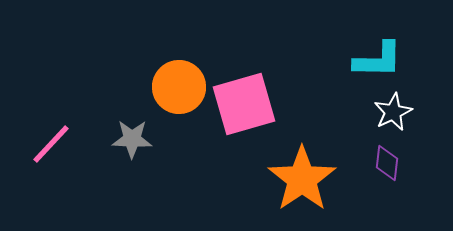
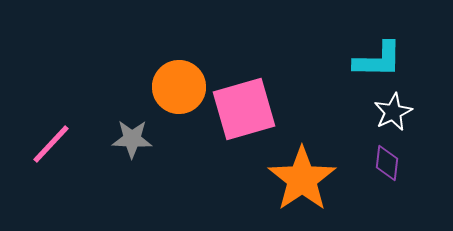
pink square: moved 5 px down
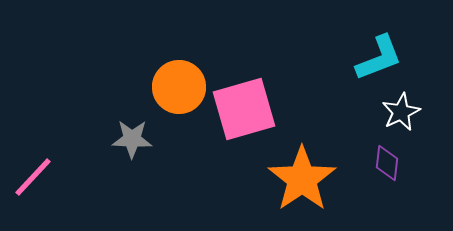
cyan L-shape: moved 1 px right, 2 px up; rotated 22 degrees counterclockwise
white star: moved 8 px right
pink line: moved 18 px left, 33 px down
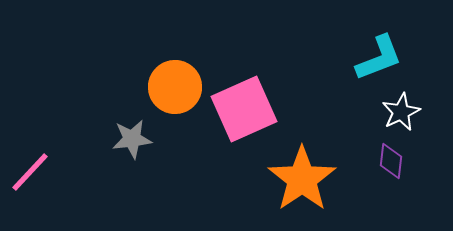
orange circle: moved 4 px left
pink square: rotated 8 degrees counterclockwise
gray star: rotated 9 degrees counterclockwise
purple diamond: moved 4 px right, 2 px up
pink line: moved 3 px left, 5 px up
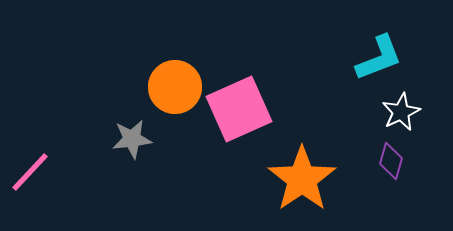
pink square: moved 5 px left
purple diamond: rotated 9 degrees clockwise
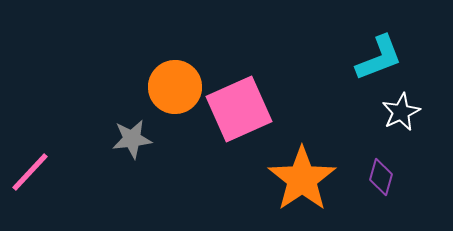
purple diamond: moved 10 px left, 16 px down
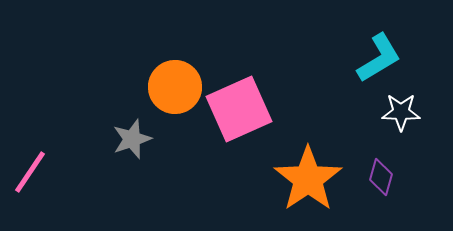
cyan L-shape: rotated 10 degrees counterclockwise
white star: rotated 27 degrees clockwise
gray star: rotated 12 degrees counterclockwise
pink line: rotated 9 degrees counterclockwise
orange star: moved 6 px right
